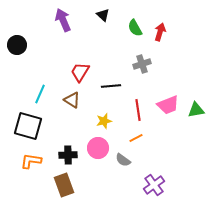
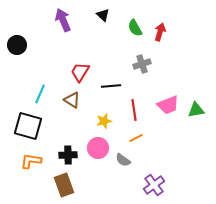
red line: moved 4 px left
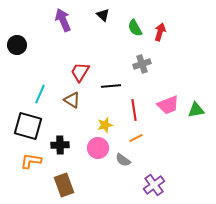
yellow star: moved 1 px right, 4 px down
black cross: moved 8 px left, 10 px up
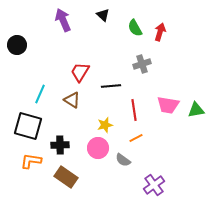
pink trapezoid: rotated 30 degrees clockwise
brown rectangle: moved 2 px right, 8 px up; rotated 35 degrees counterclockwise
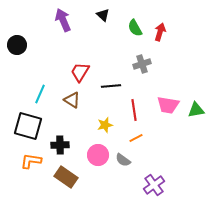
pink circle: moved 7 px down
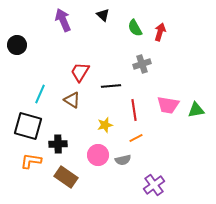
black cross: moved 2 px left, 1 px up
gray semicircle: rotated 49 degrees counterclockwise
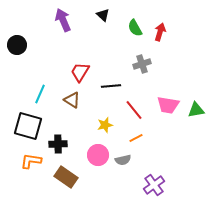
red line: rotated 30 degrees counterclockwise
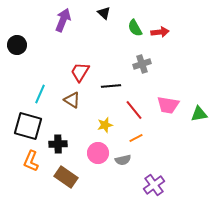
black triangle: moved 1 px right, 2 px up
purple arrow: rotated 45 degrees clockwise
red arrow: rotated 66 degrees clockwise
green triangle: moved 3 px right, 4 px down
pink circle: moved 2 px up
orange L-shape: rotated 75 degrees counterclockwise
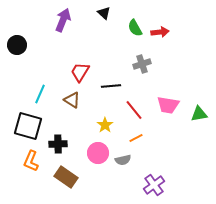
yellow star: rotated 21 degrees counterclockwise
